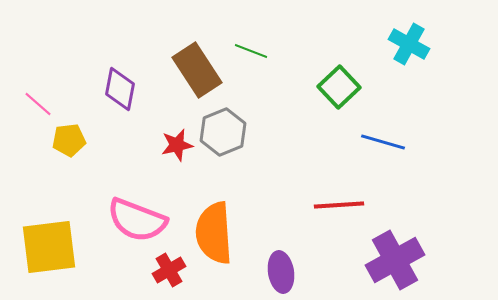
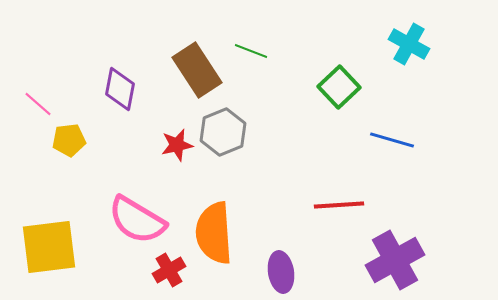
blue line: moved 9 px right, 2 px up
pink semicircle: rotated 10 degrees clockwise
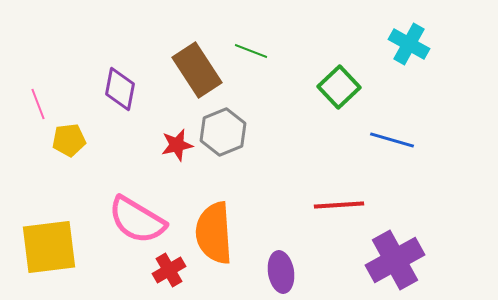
pink line: rotated 28 degrees clockwise
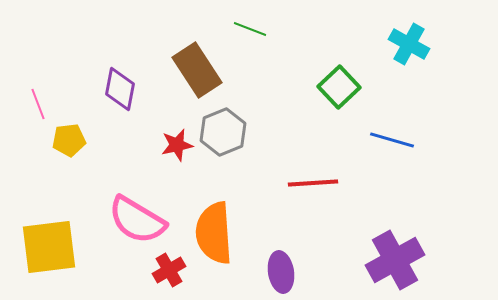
green line: moved 1 px left, 22 px up
red line: moved 26 px left, 22 px up
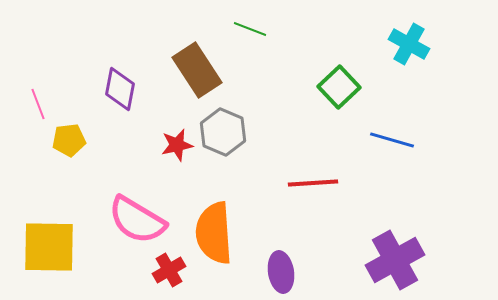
gray hexagon: rotated 15 degrees counterclockwise
yellow square: rotated 8 degrees clockwise
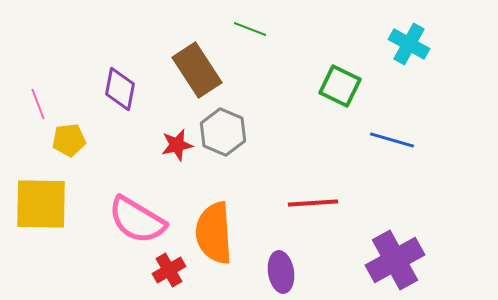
green square: moved 1 px right, 1 px up; rotated 21 degrees counterclockwise
red line: moved 20 px down
yellow square: moved 8 px left, 43 px up
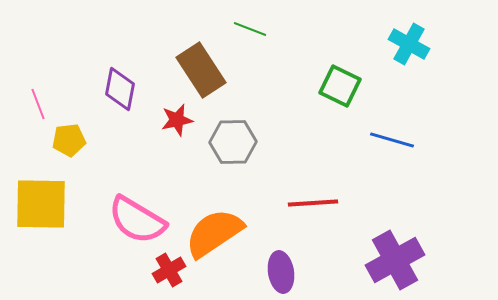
brown rectangle: moved 4 px right
gray hexagon: moved 10 px right, 10 px down; rotated 24 degrees counterclockwise
red star: moved 25 px up
orange semicircle: rotated 60 degrees clockwise
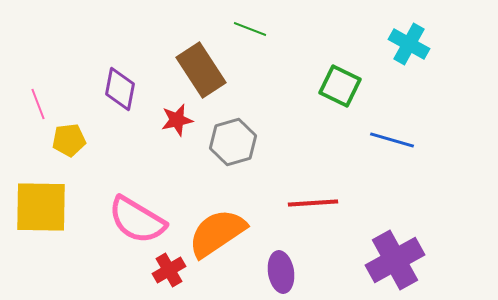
gray hexagon: rotated 15 degrees counterclockwise
yellow square: moved 3 px down
orange semicircle: moved 3 px right
